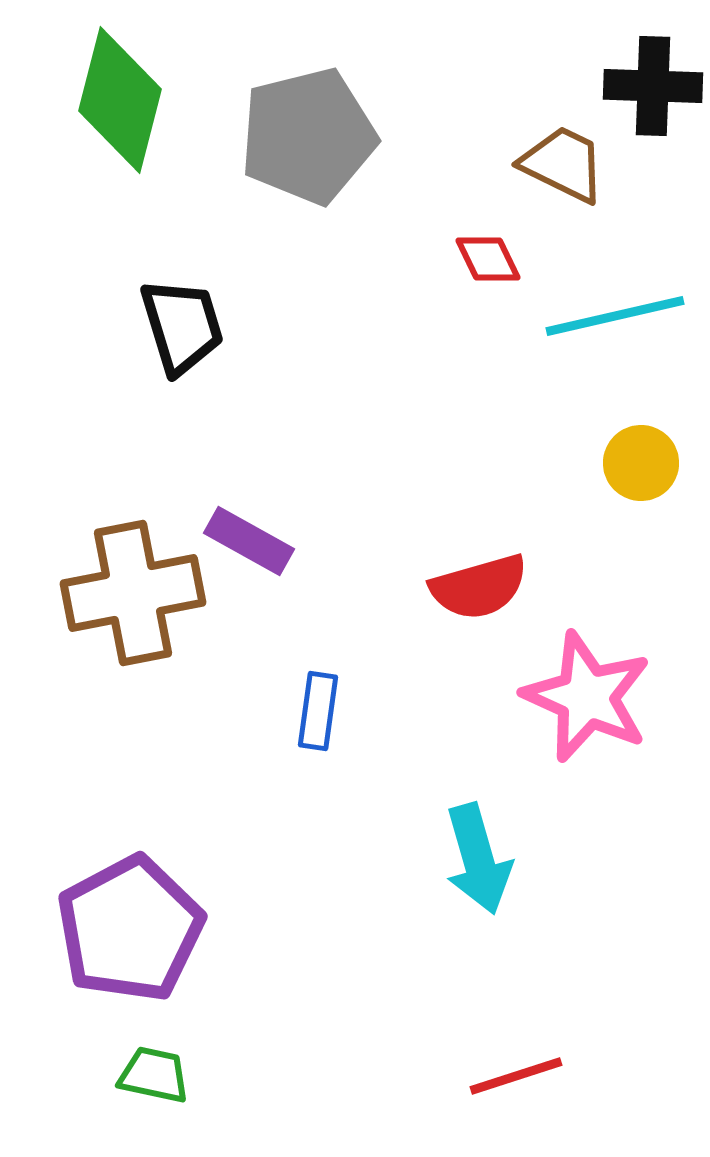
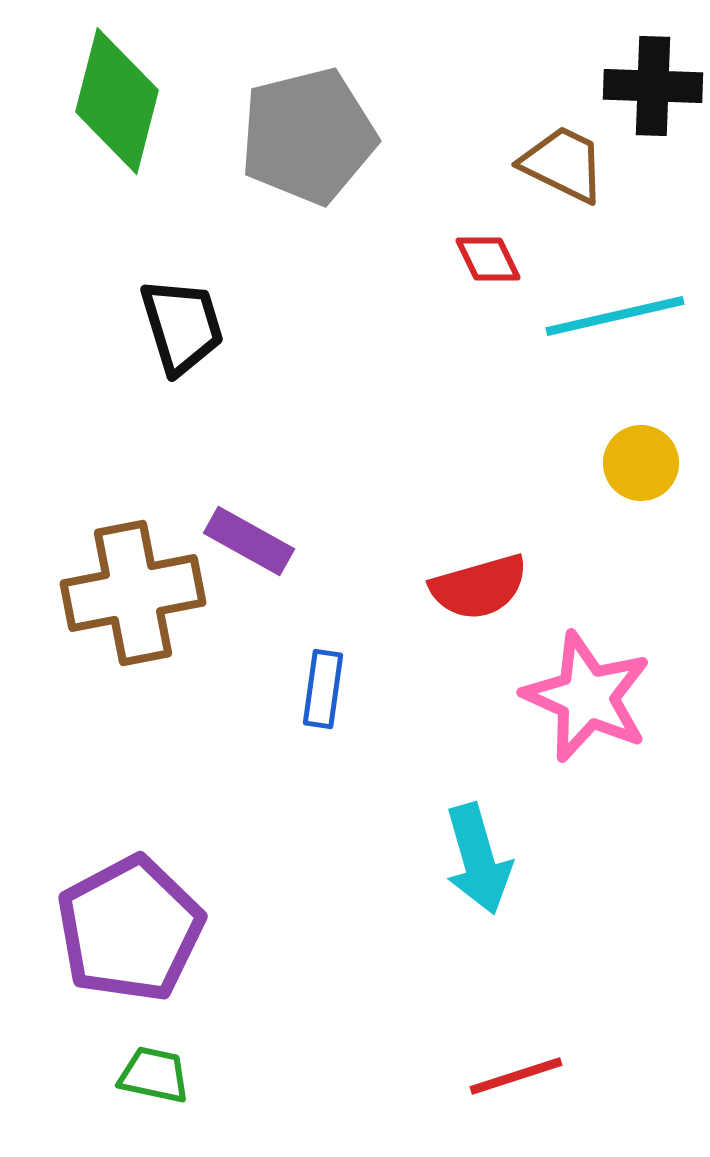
green diamond: moved 3 px left, 1 px down
blue rectangle: moved 5 px right, 22 px up
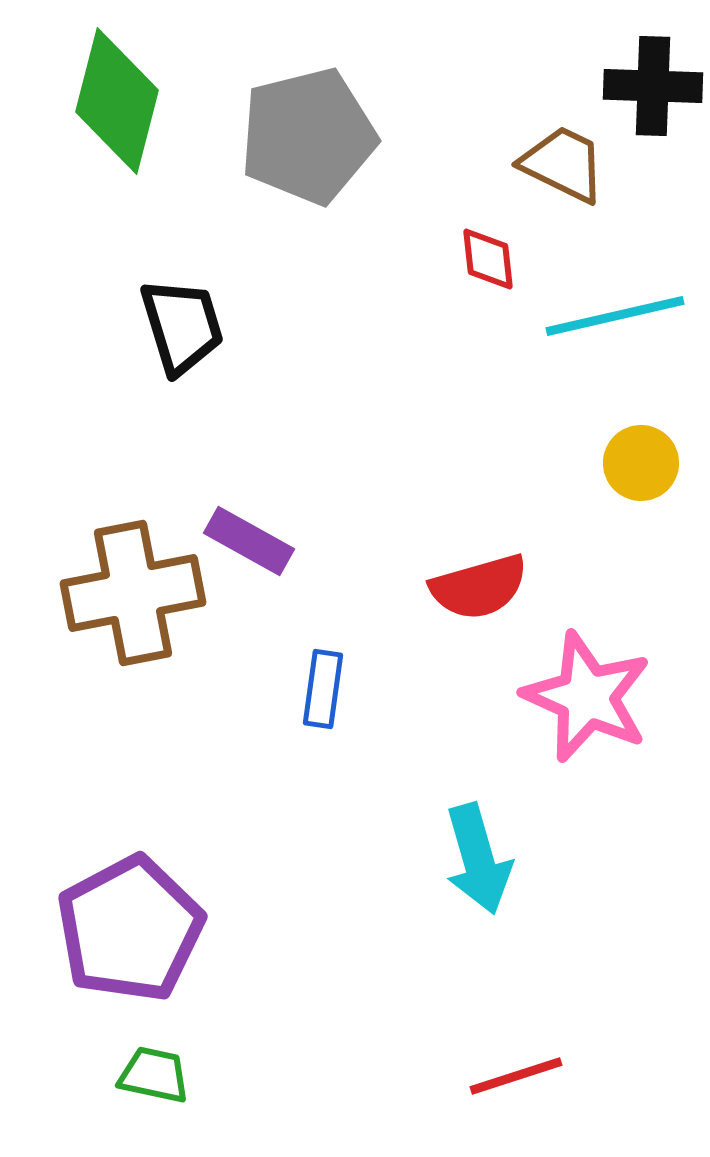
red diamond: rotated 20 degrees clockwise
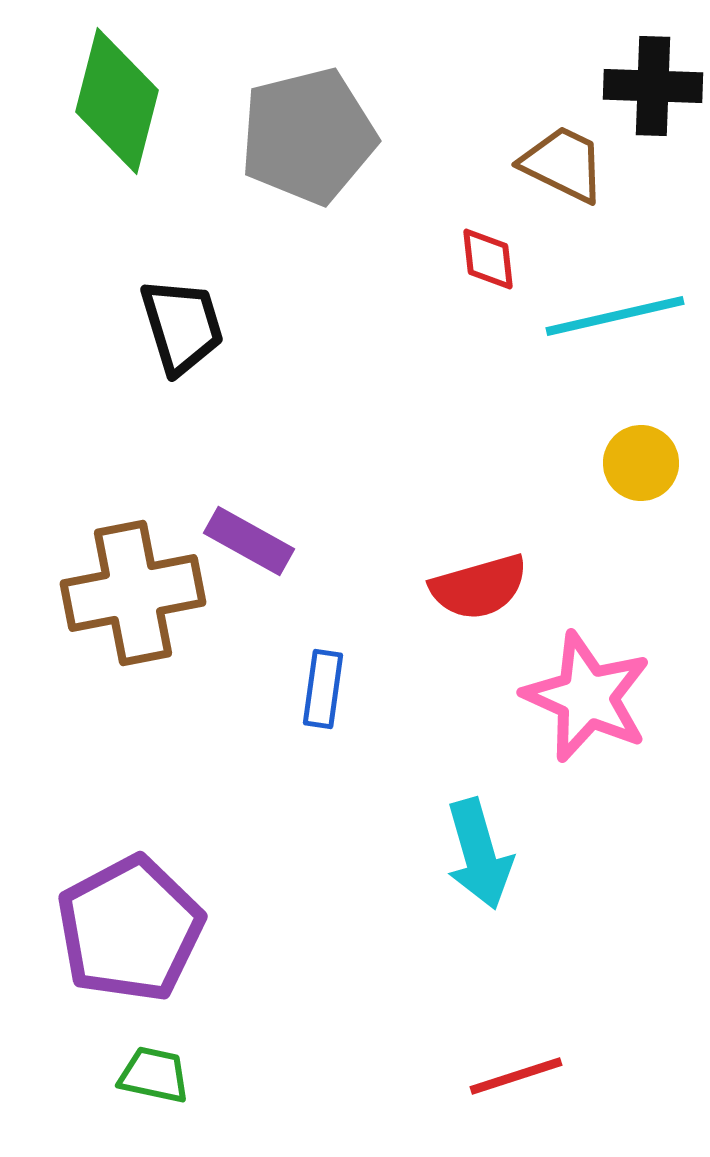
cyan arrow: moved 1 px right, 5 px up
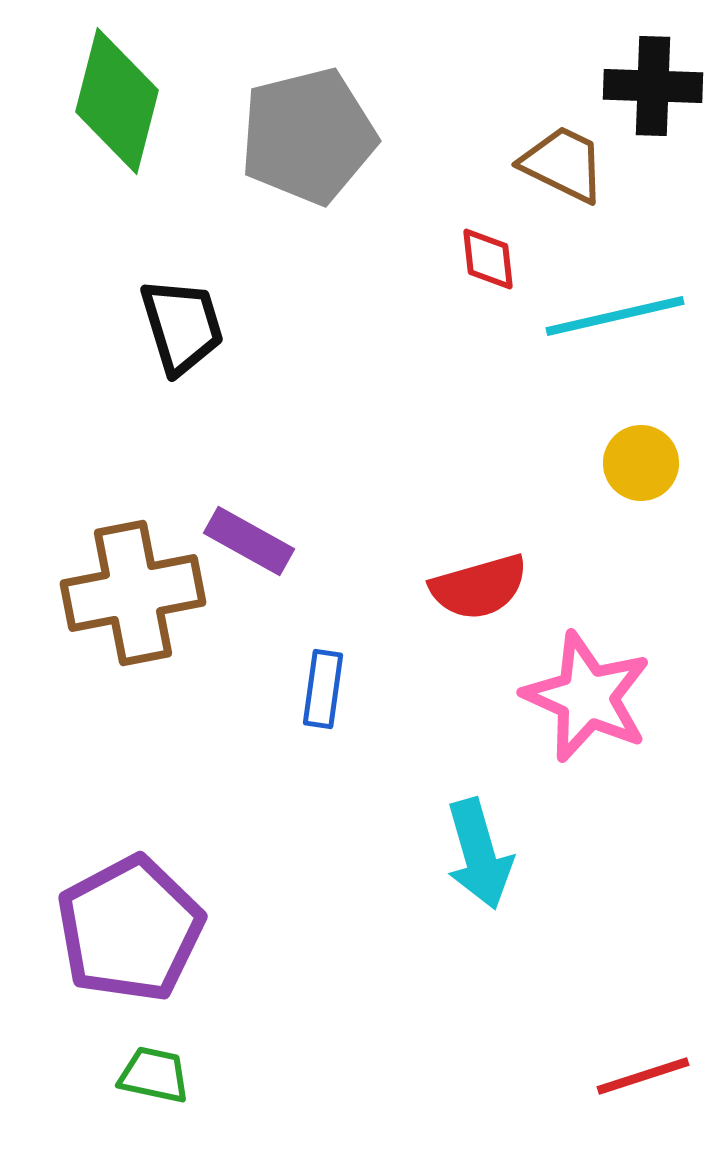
red line: moved 127 px right
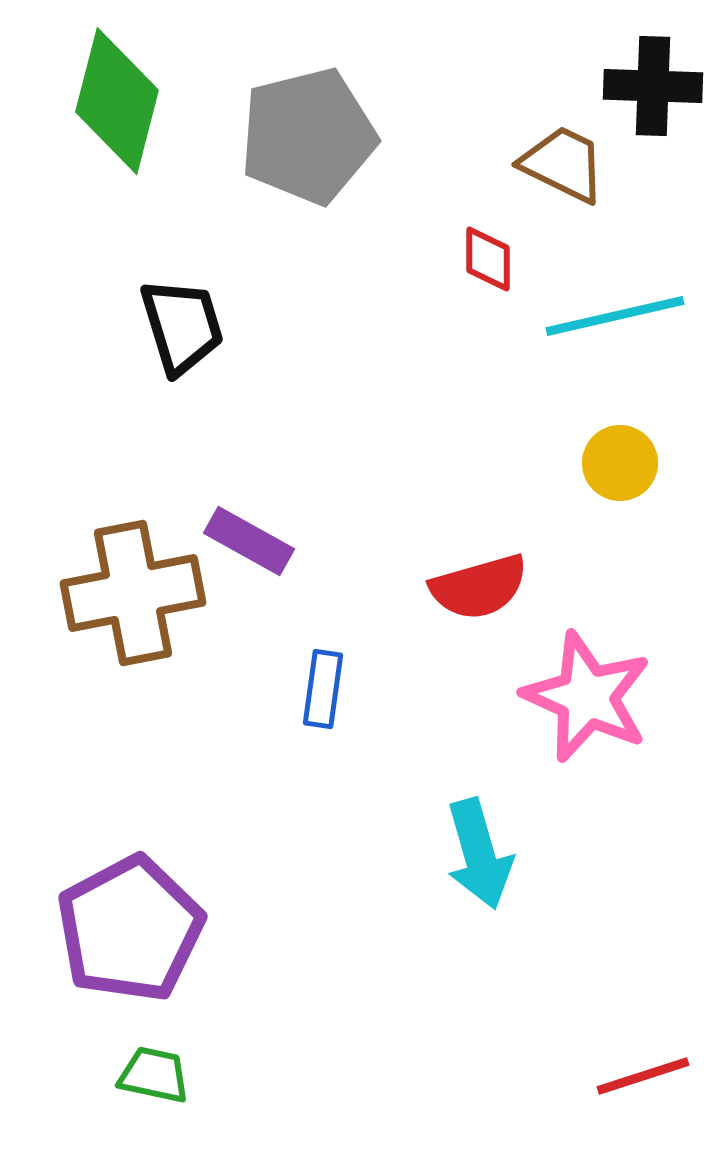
red diamond: rotated 6 degrees clockwise
yellow circle: moved 21 px left
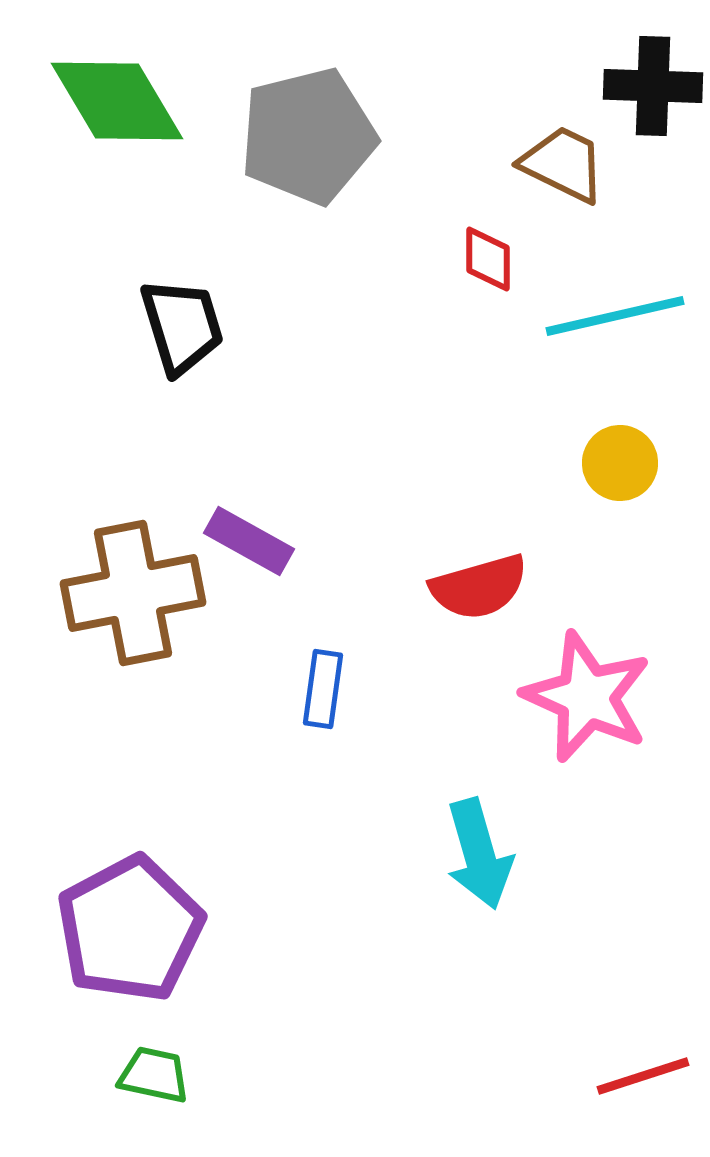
green diamond: rotated 45 degrees counterclockwise
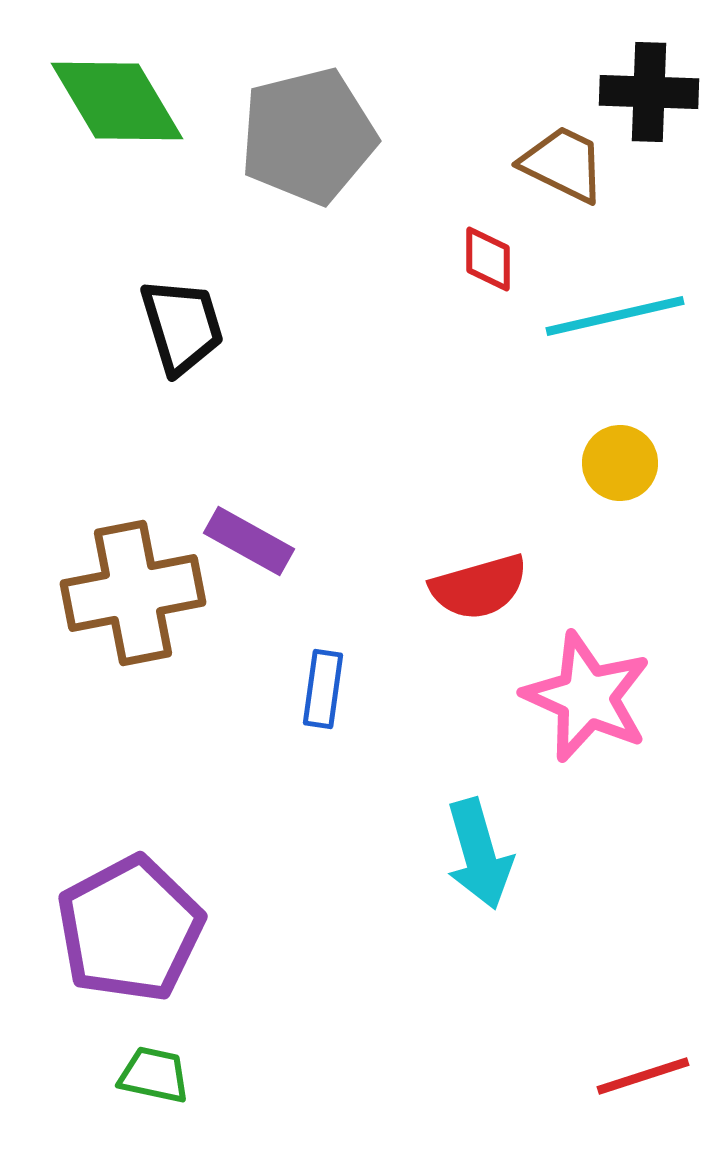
black cross: moved 4 px left, 6 px down
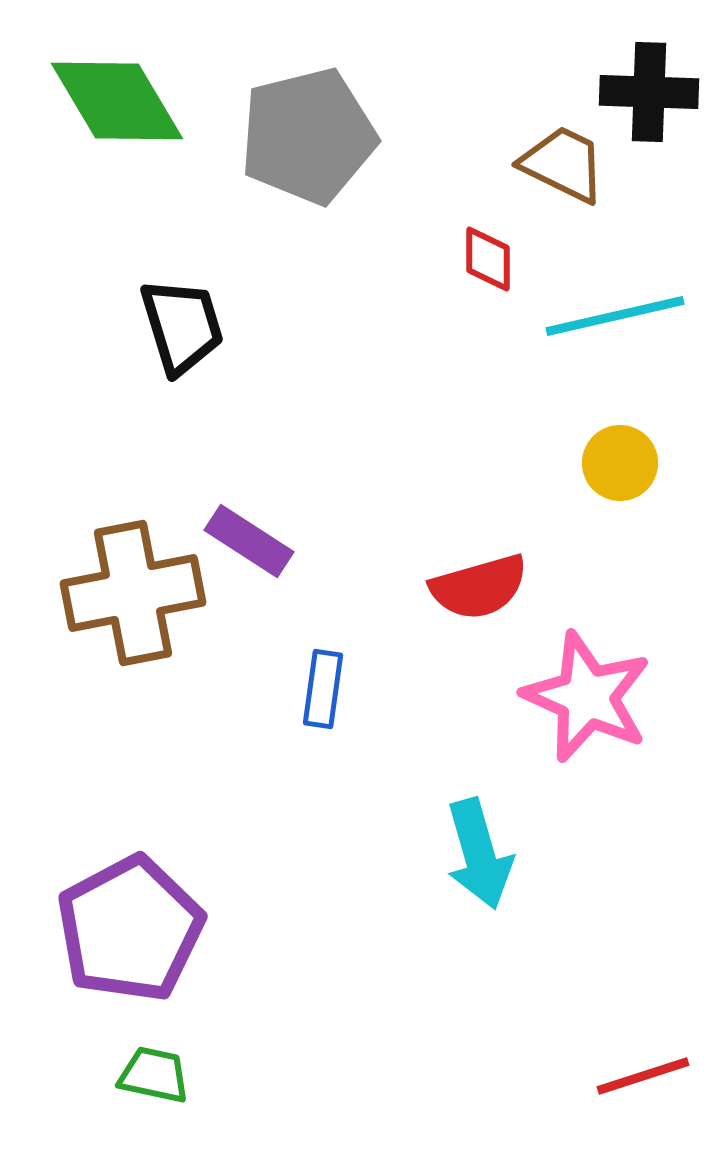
purple rectangle: rotated 4 degrees clockwise
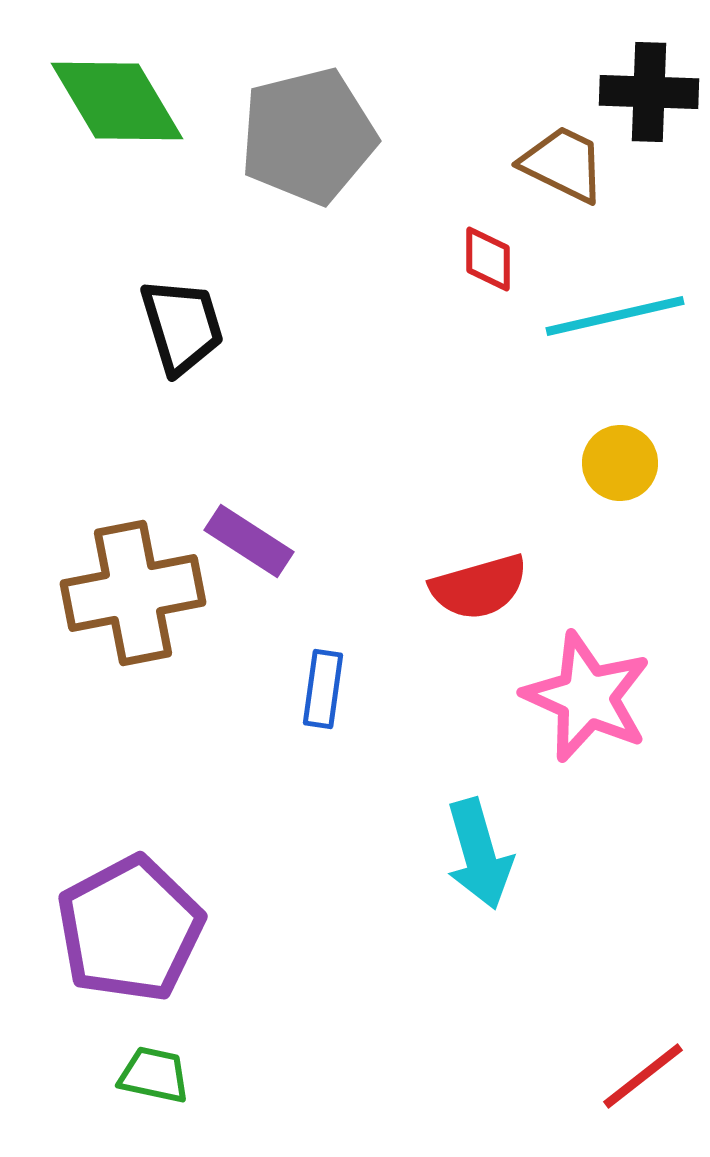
red line: rotated 20 degrees counterclockwise
